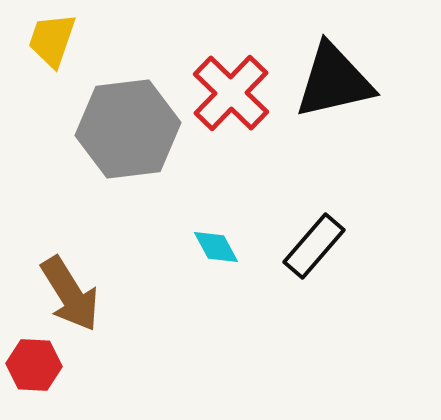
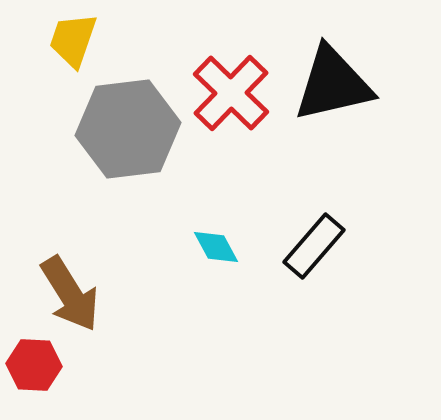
yellow trapezoid: moved 21 px right
black triangle: moved 1 px left, 3 px down
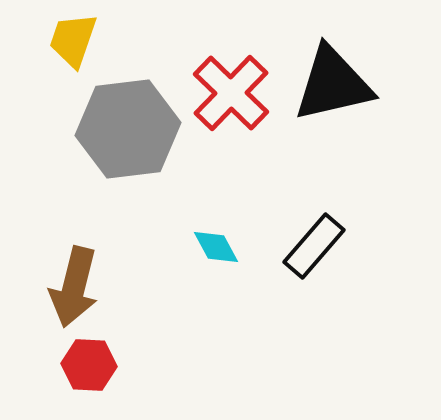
brown arrow: moved 4 px right, 7 px up; rotated 46 degrees clockwise
red hexagon: moved 55 px right
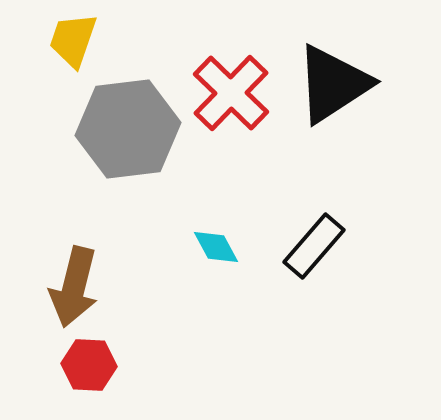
black triangle: rotated 20 degrees counterclockwise
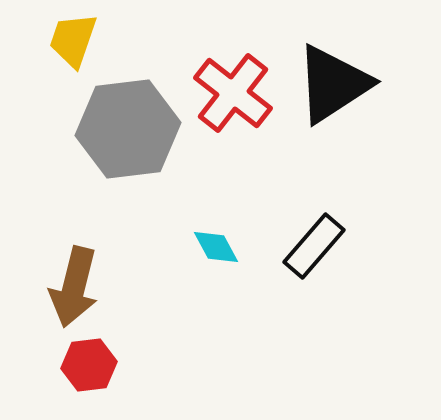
red cross: moved 2 px right; rotated 6 degrees counterclockwise
red hexagon: rotated 10 degrees counterclockwise
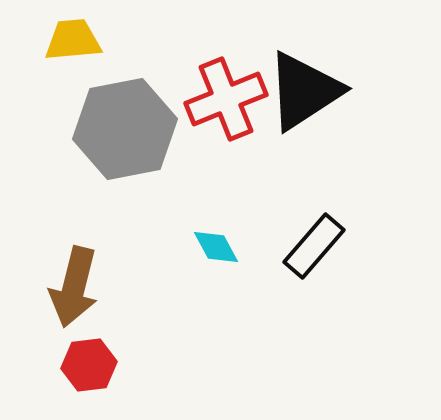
yellow trapezoid: rotated 66 degrees clockwise
black triangle: moved 29 px left, 7 px down
red cross: moved 7 px left, 6 px down; rotated 30 degrees clockwise
gray hexagon: moved 3 px left; rotated 4 degrees counterclockwise
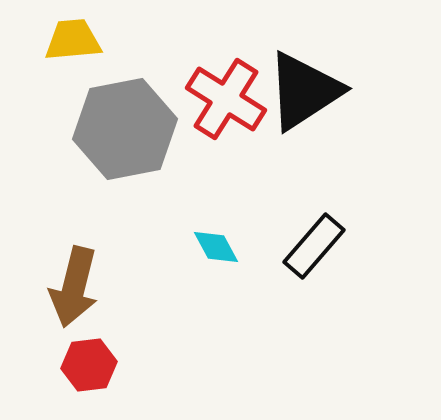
red cross: rotated 36 degrees counterclockwise
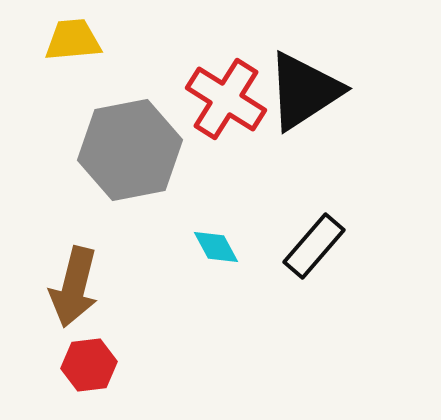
gray hexagon: moved 5 px right, 21 px down
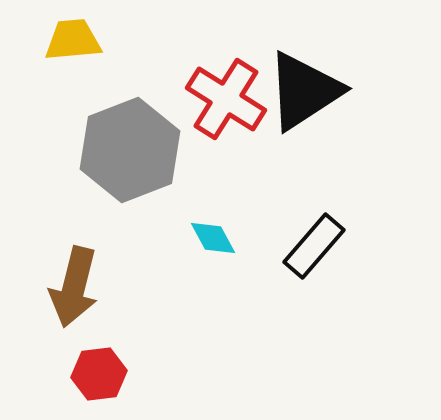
gray hexagon: rotated 10 degrees counterclockwise
cyan diamond: moved 3 px left, 9 px up
red hexagon: moved 10 px right, 9 px down
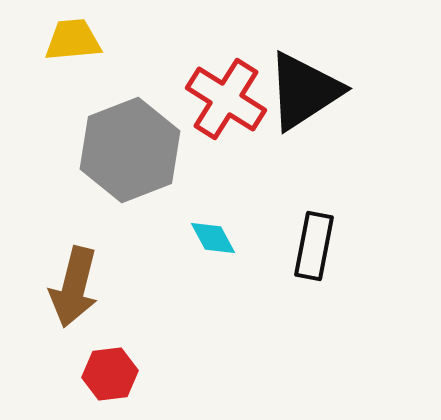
black rectangle: rotated 30 degrees counterclockwise
red hexagon: moved 11 px right
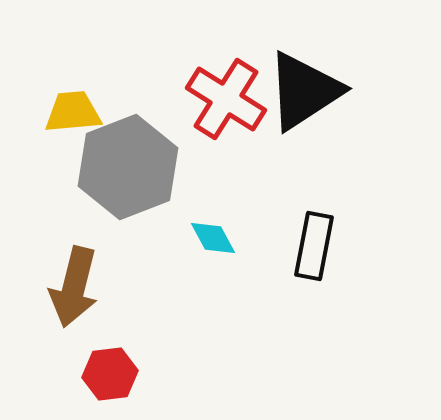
yellow trapezoid: moved 72 px down
gray hexagon: moved 2 px left, 17 px down
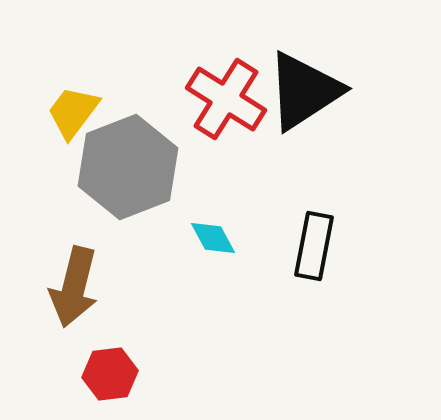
yellow trapezoid: rotated 48 degrees counterclockwise
